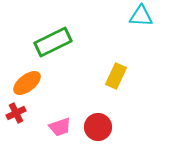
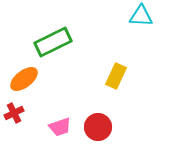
orange ellipse: moved 3 px left, 4 px up
red cross: moved 2 px left
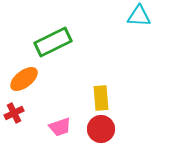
cyan triangle: moved 2 px left
yellow rectangle: moved 15 px left, 22 px down; rotated 30 degrees counterclockwise
red circle: moved 3 px right, 2 px down
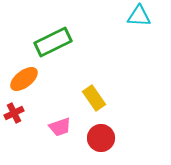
yellow rectangle: moved 7 px left; rotated 30 degrees counterclockwise
red circle: moved 9 px down
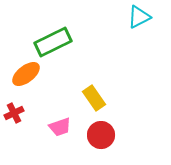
cyan triangle: moved 1 px down; rotated 30 degrees counterclockwise
orange ellipse: moved 2 px right, 5 px up
red circle: moved 3 px up
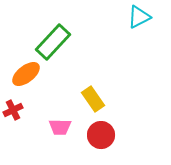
green rectangle: rotated 21 degrees counterclockwise
yellow rectangle: moved 1 px left, 1 px down
red cross: moved 1 px left, 3 px up
pink trapezoid: rotated 20 degrees clockwise
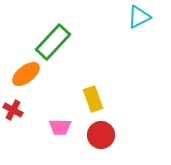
yellow rectangle: rotated 15 degrees clockwise
red cross: rotated 36 degrees counterclockwise
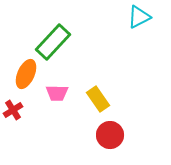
orange ellipse: rotated 28 degrees counterclockwise
yellow rectangle: moved 5 px right; rotated 15 degrees counterclockwise
red cross: rotated 30 degrees clockwise
pink trapezoid: moved 3 px left, 34 px up
red circle: moved 9 px right
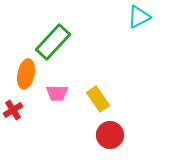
orange ellipse: rotated 12 degrees counterclockwise
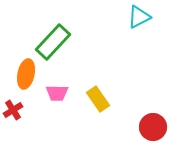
red circle: moved 43 px right, 8 px up
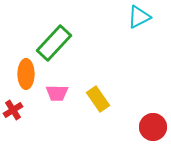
green rectangle: moved 1 px right, 1 px down
orange ellipse: rotated 12 degrees counterclockwise
